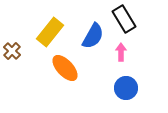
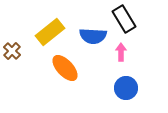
yellow rectangle: rotated 12 degrees clockwise
blue semicircle: rotated 64 degrees clockwise
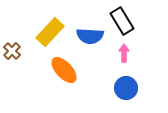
black rectangle: moved 2 px left, 2 px down
yellow rectangle: rotated 8 degrees counterclockwise
blue semicircle: moved 3 px left
pink arrow: moved 3 px right, 1 px down
orange ellipse: moved 1 px left, 2 px down
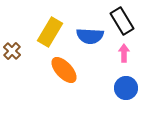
yellow rectangle: rotated 12 degrees counterclockwise
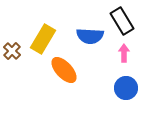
yellow rectangle: moved 7 px left, 7 px down
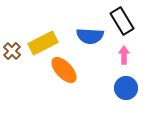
yellow rectangle: moved 4 px down; rotated 32 degrees clockwise
pink arrow: moved 2 px down
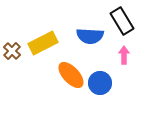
orange ellipse: moved 7 px right, 5 px down
blue circle: moved 26 px left, 5 px up
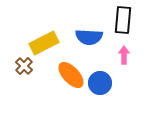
black rectangle: moved 1 px right, 1 px up; rotated 36 degrees clockwise
blue semicircle: moved 1 px left, 1 px down
yellow rectangle: moved 1 px right
brown cross: moved 12 px right, 15 px down
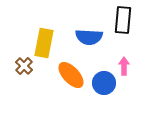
yellow rectangle: rotated 52 degrees counterclockwise
pink arrow: moved 11 px down
blue circle: moved 4 px right
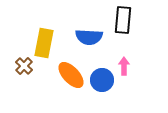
blue circle: moved 2 px left, 3 px up
